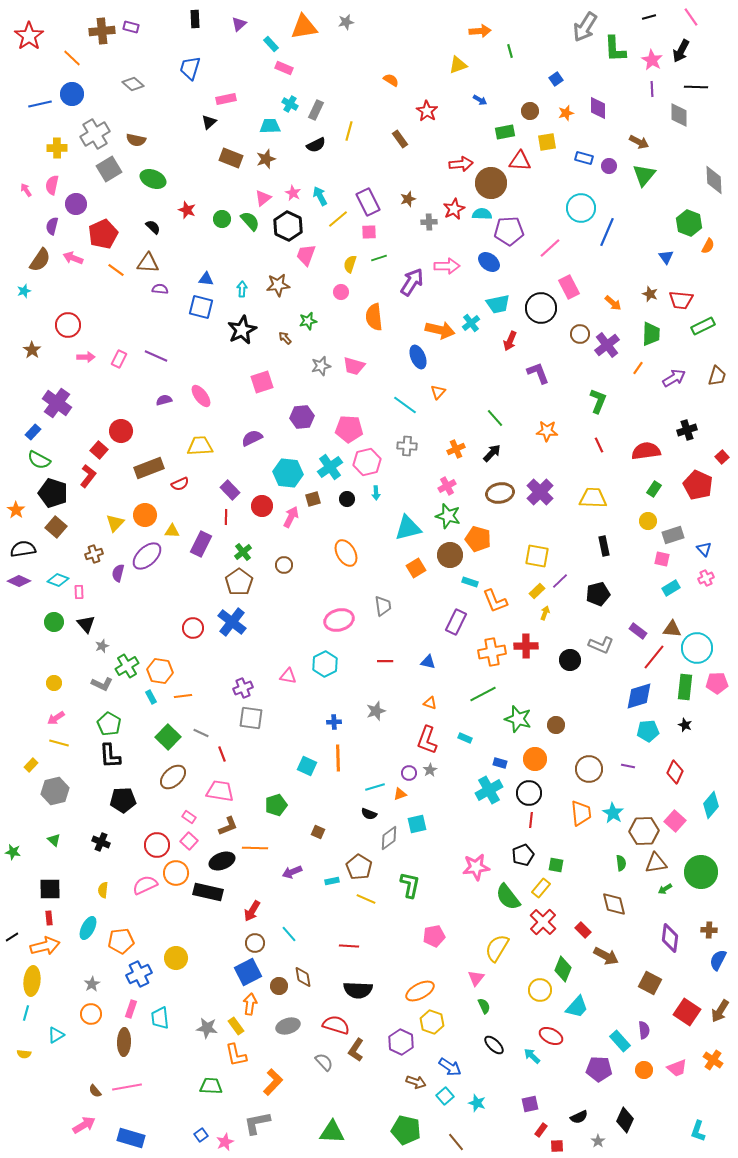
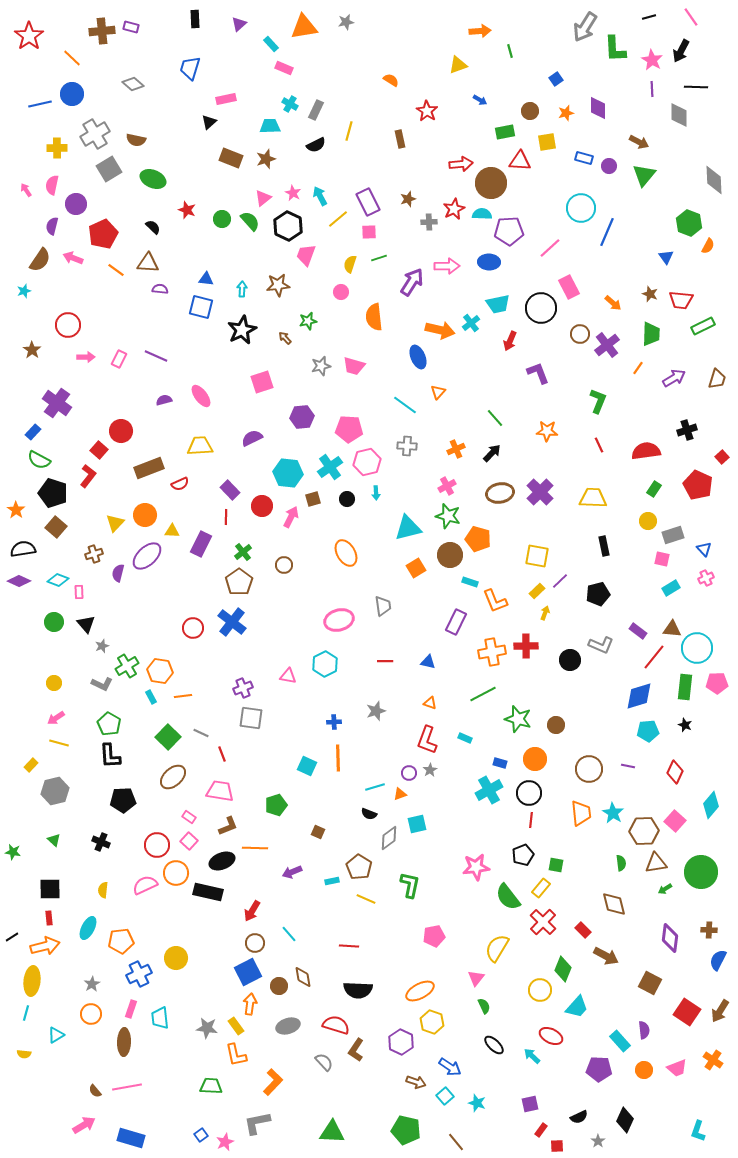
brown rectangle at (400, 139): rotated 24 degrees clockwise
blue ellipse at (489, 262): rotated 35 degrees counterclockwise
brown trapezoid at (717, 376): moved 3 px down
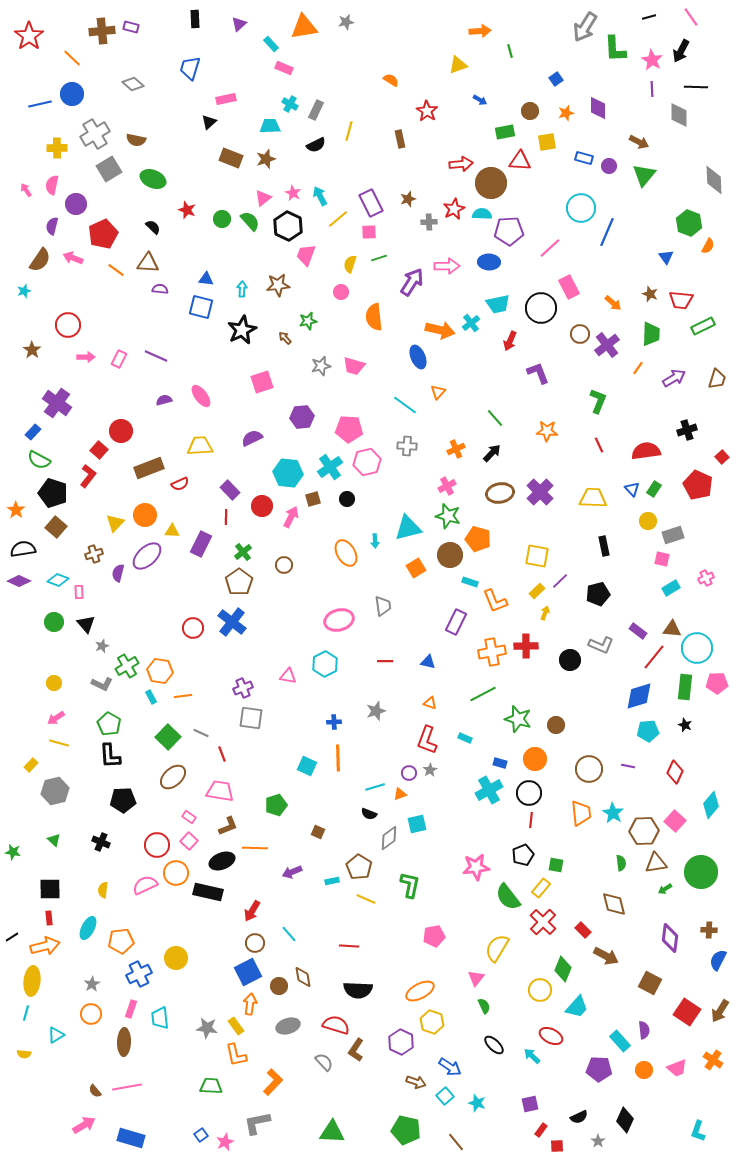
purple rectangle at (368, 202): moved 3 px right, 1 px down
cyan arrow at (376, 493): moved 1 px left, 48 px down
blue triangle at (704, 549): moved 72 px left, 60 px up
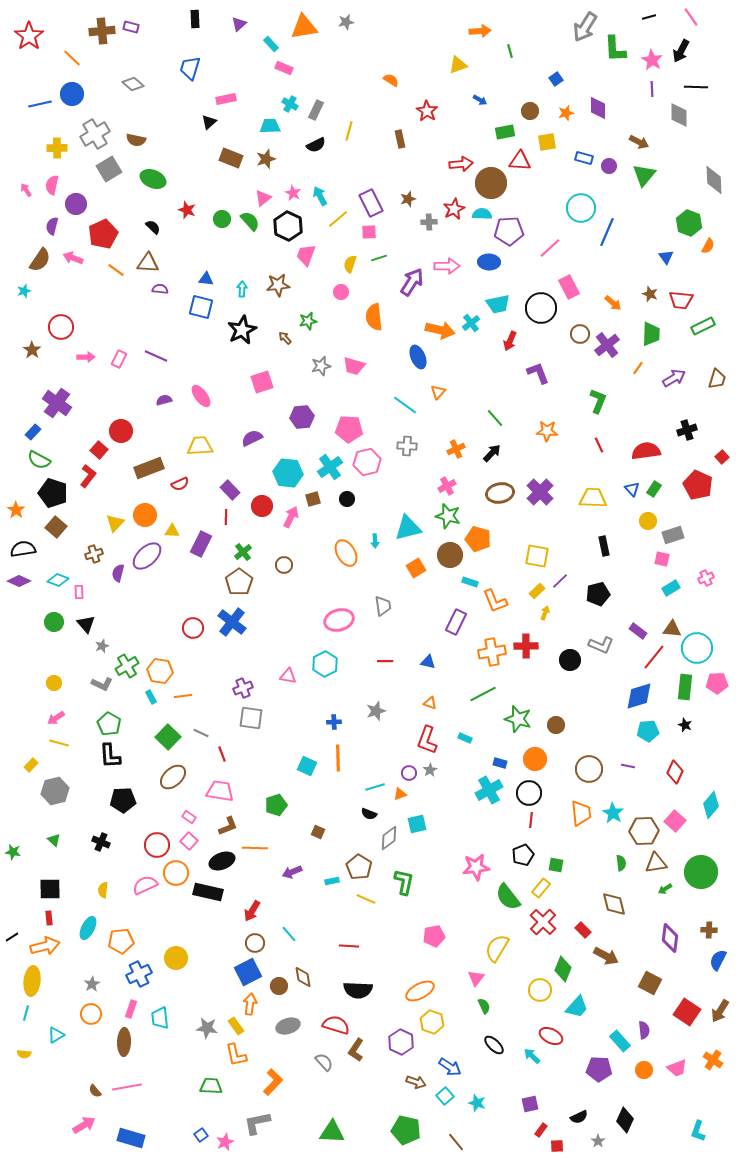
red circle at (68, 325): moved 7 px left, 2 px down
green L-shape at (410, 885): moved 6 px left, 3 px up
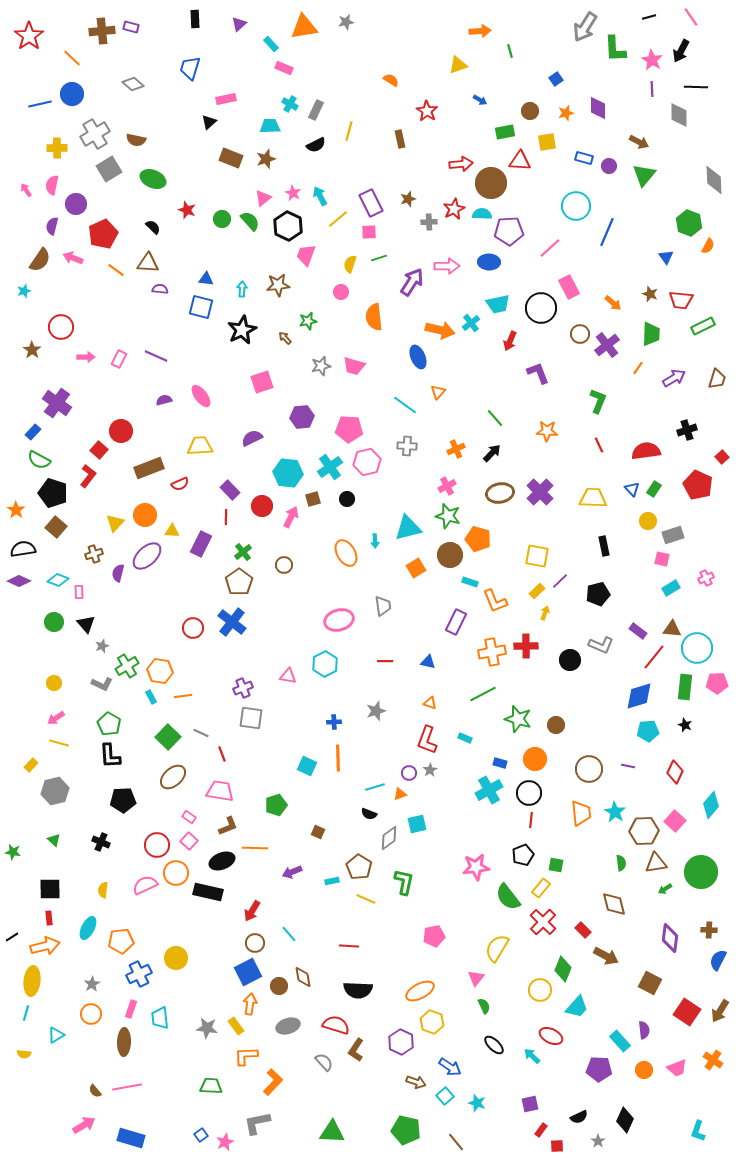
cyan circle at (581, 208): moved 5 px left, 2 px up
cyan star at (613, 813): moved 2 px right, 1 px up
orange L-shape at (236, 1055): moved 10 px right, 1 px down; rotated 100 degrees clockwise
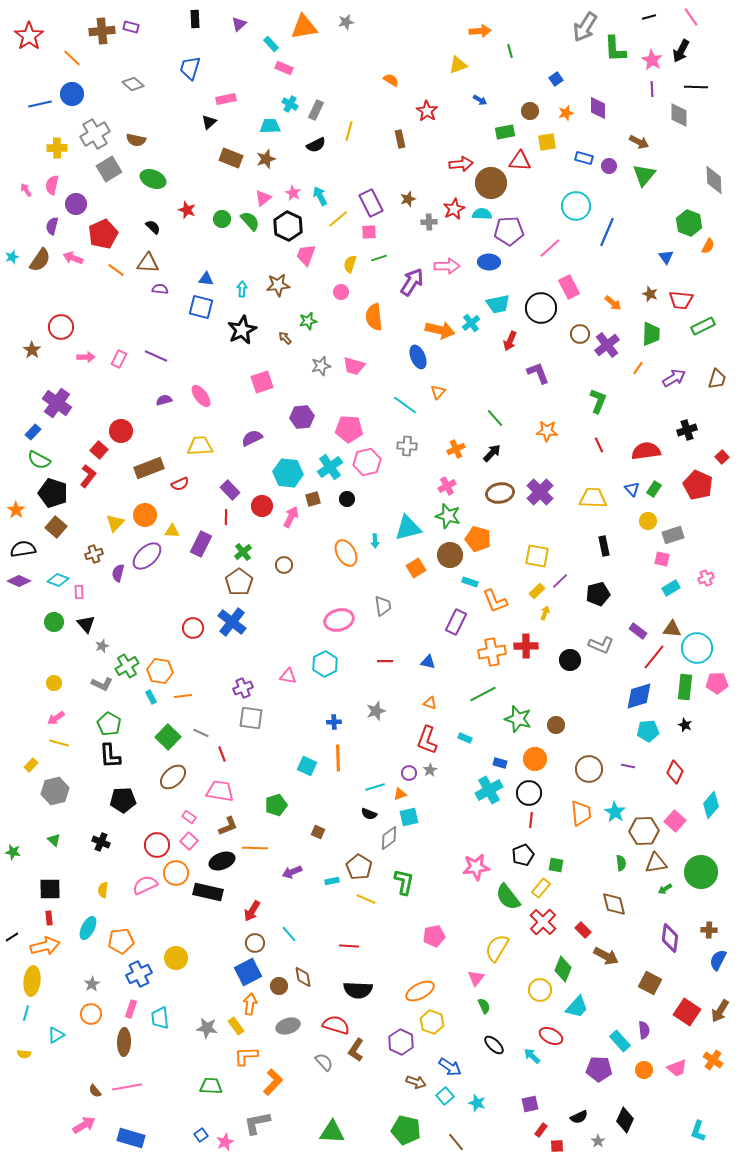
cyan star at (24, 291): moved 12 px left, 34 px up
cyan square at (417, 824): moved 8 px left, 7 px up
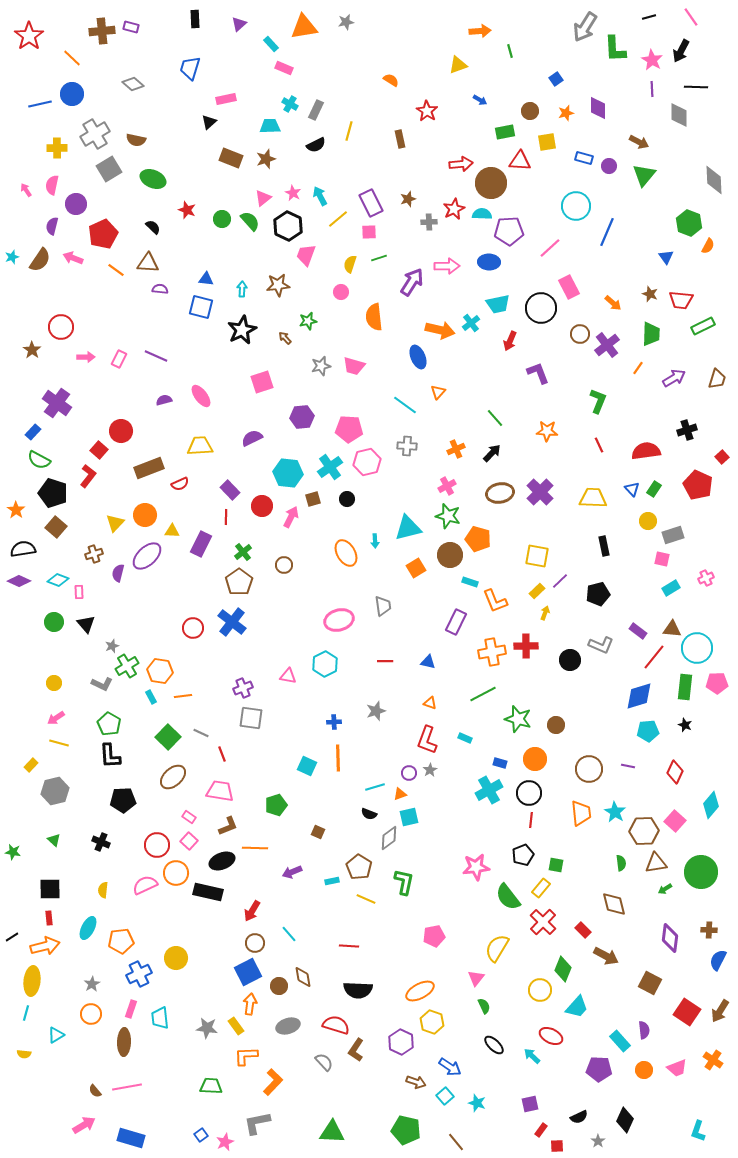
gray star at (102, 646): moved 10 px right
